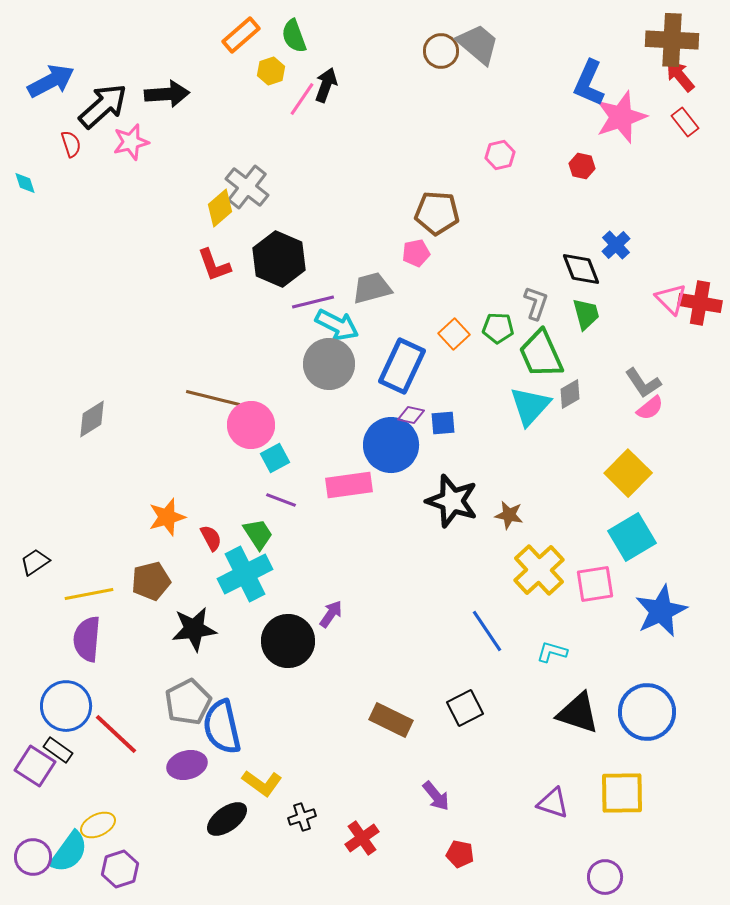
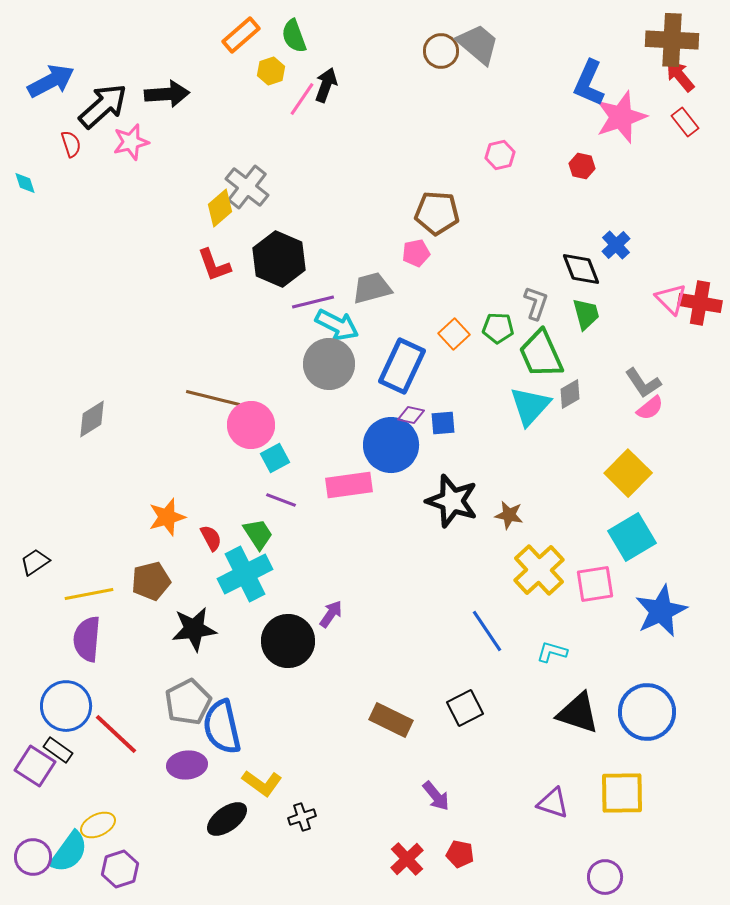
purple ellipse at (187, 765): rotated 9 degrees clockwise
red cross at (362, 838): moved 45 px right, 21 px down; rotated 8 degrees counterclockwise
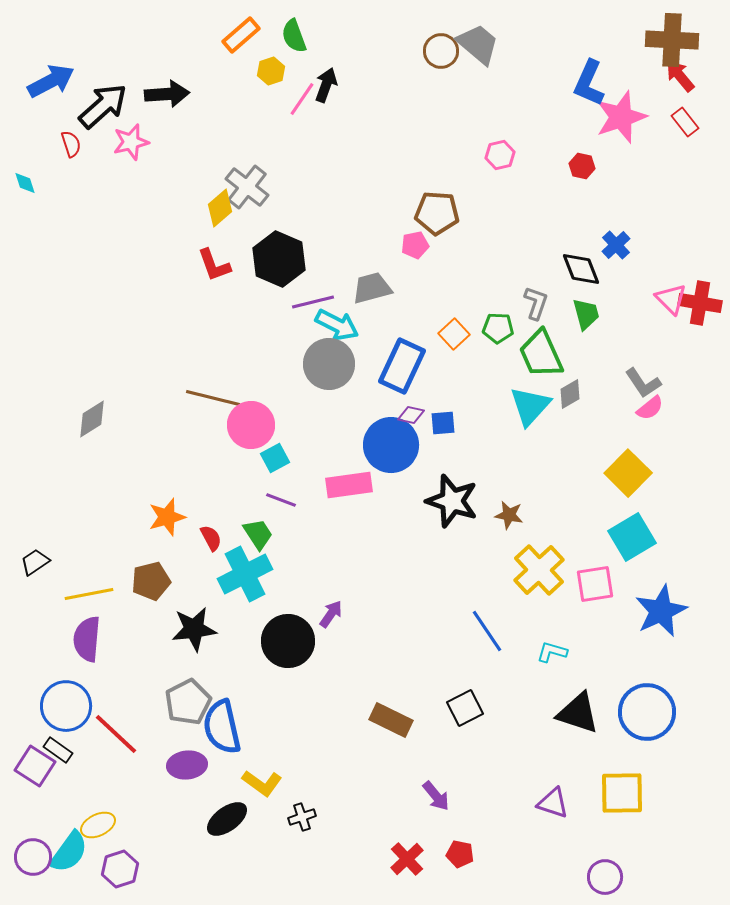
pink pentagon at (416, 253): moved 1 px left, 8 px up
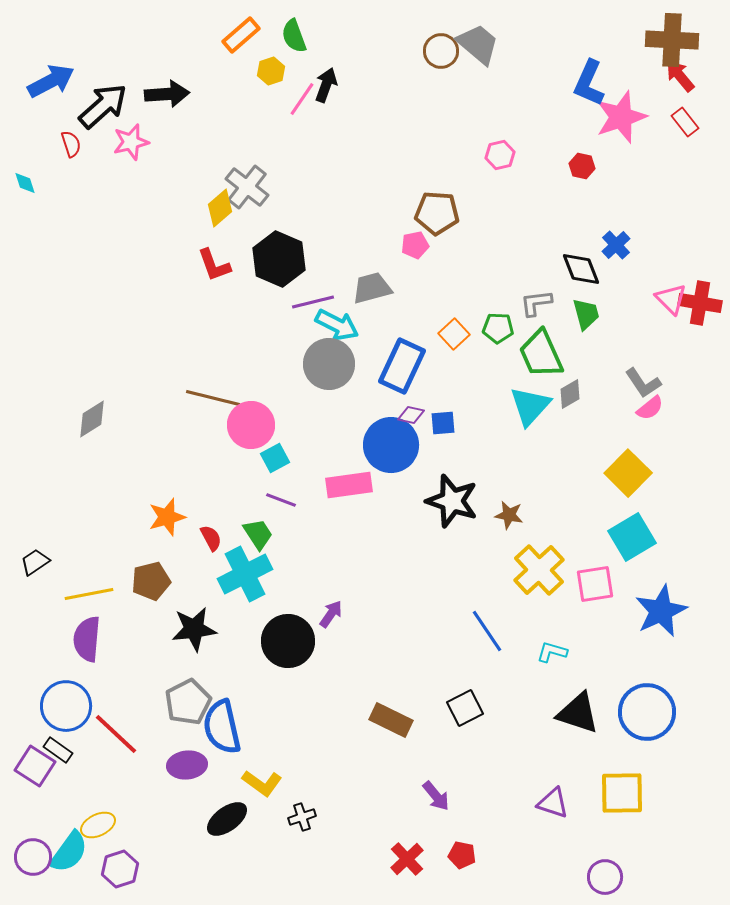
gray L-shape at (536, 303): rotated 116 degrees counterclockwise
red pentagon at (460, 854): moved 2 px right, 1 px down
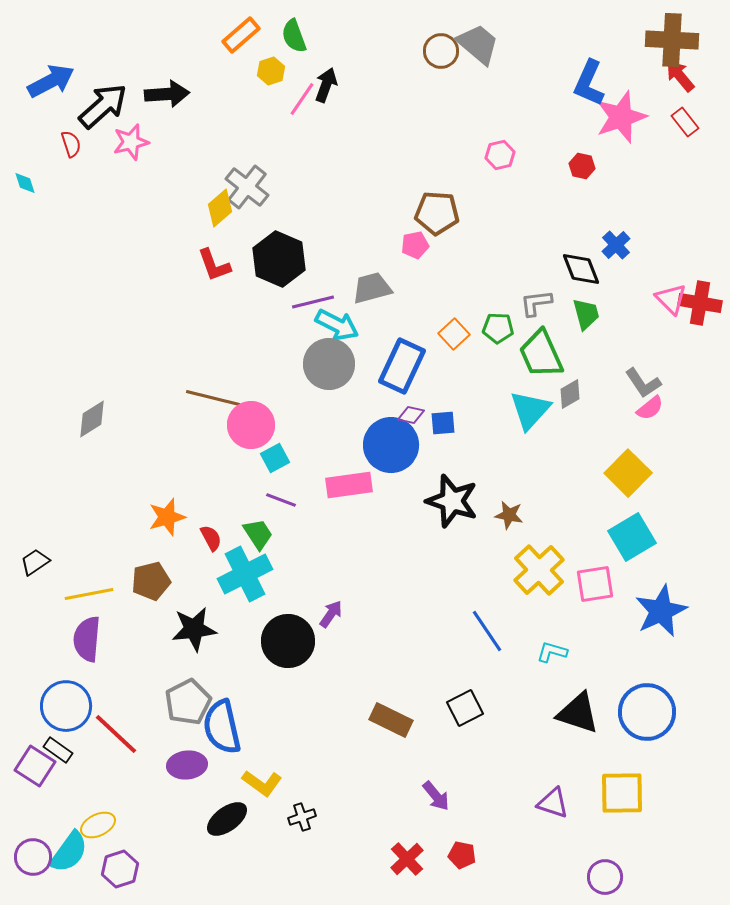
cyan triangle at (530, 406): moved 4 px down
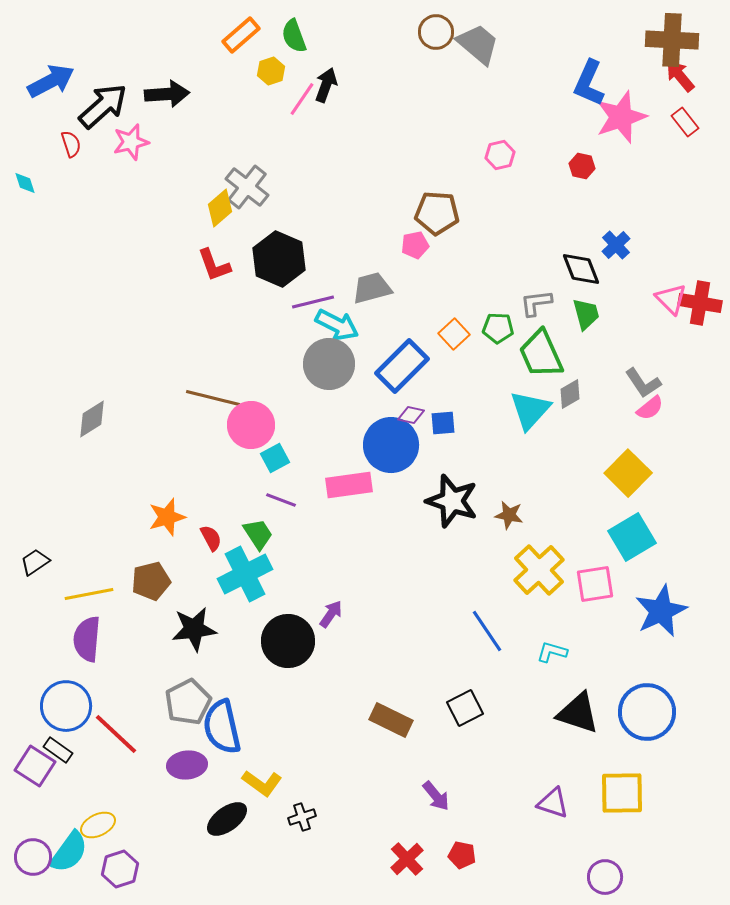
brown circle at (441, 51): moved 5 px left, 19 px up
blue rectangle at (402, 366): rotated 20 degrees clockwise
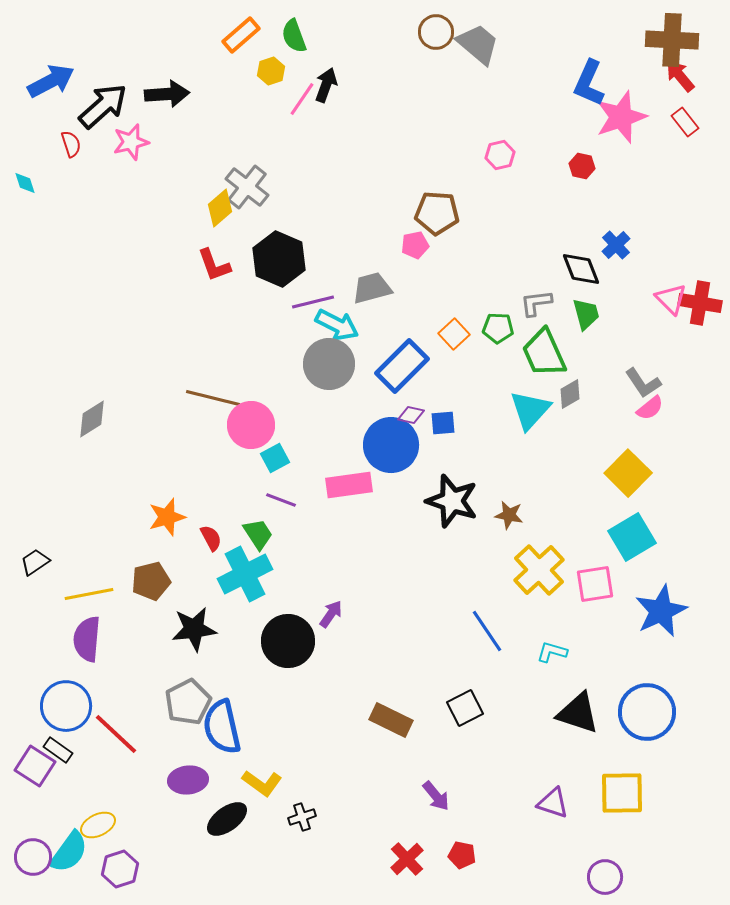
green trapezoid at (541, 354): moved 3 px right, 1 px up
purple ellipse at (187, 765): moved 1 px right, 15 px down
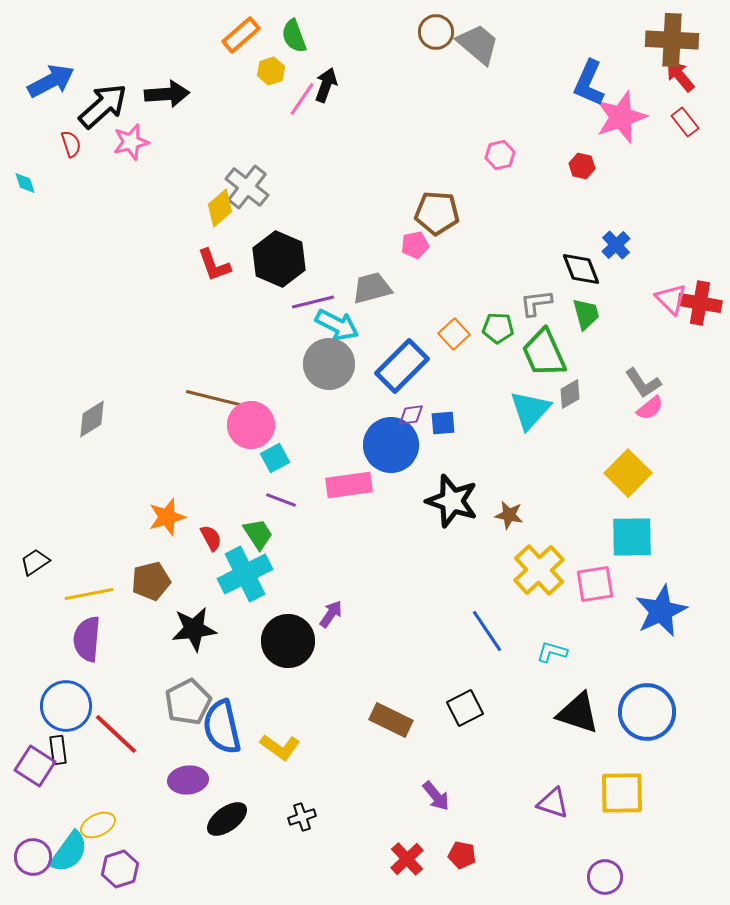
purple diamond at (411, 415): rotated 20 degrees counterclockwise
cyan square at (632, 537): rotated 30 degrees clockwise
black rectangle at (58, 750): rotated 48 degrees clockwise
yellow L-shape at (262, 783): moved 18 px right, 36 px up
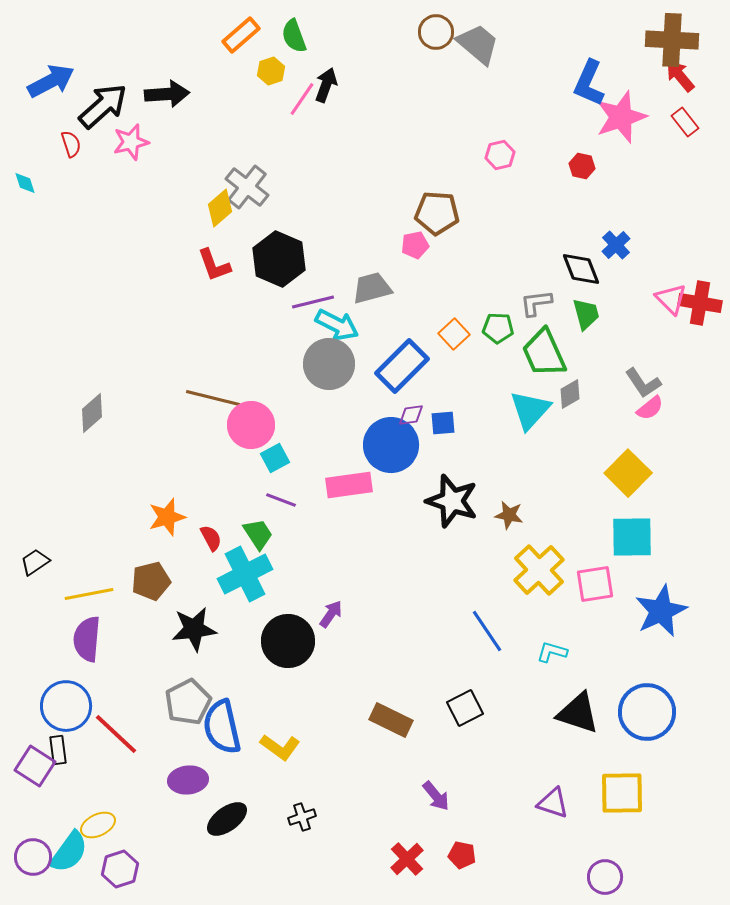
gray diamond at (92, 419): moved 6 px up; rotated 9 degrees counterclockwise
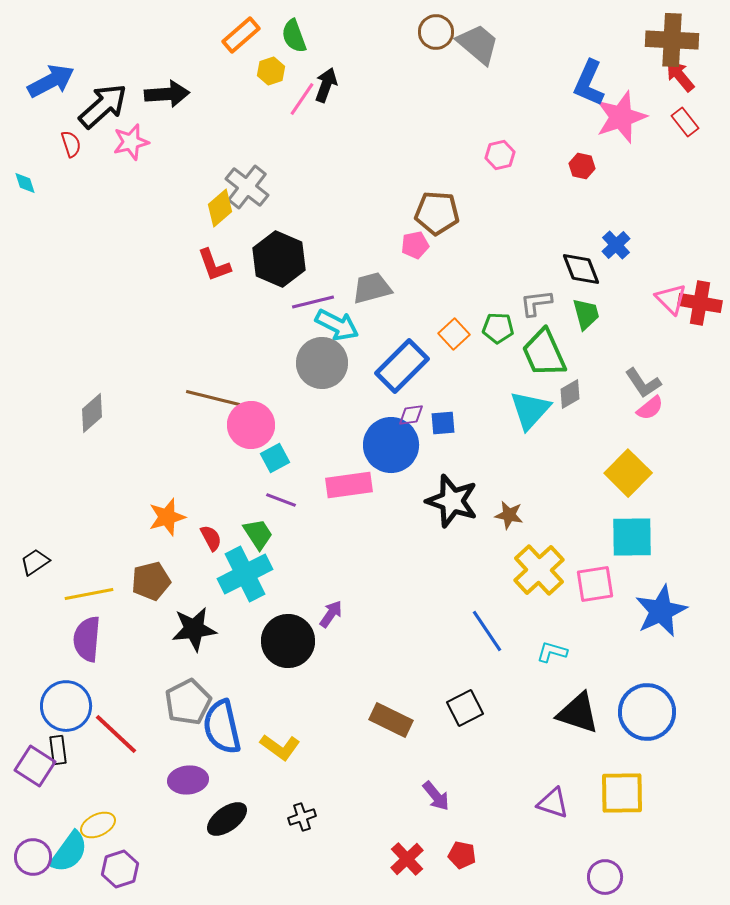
gray circle at (329, 364): moved 7 px left, 1 px up
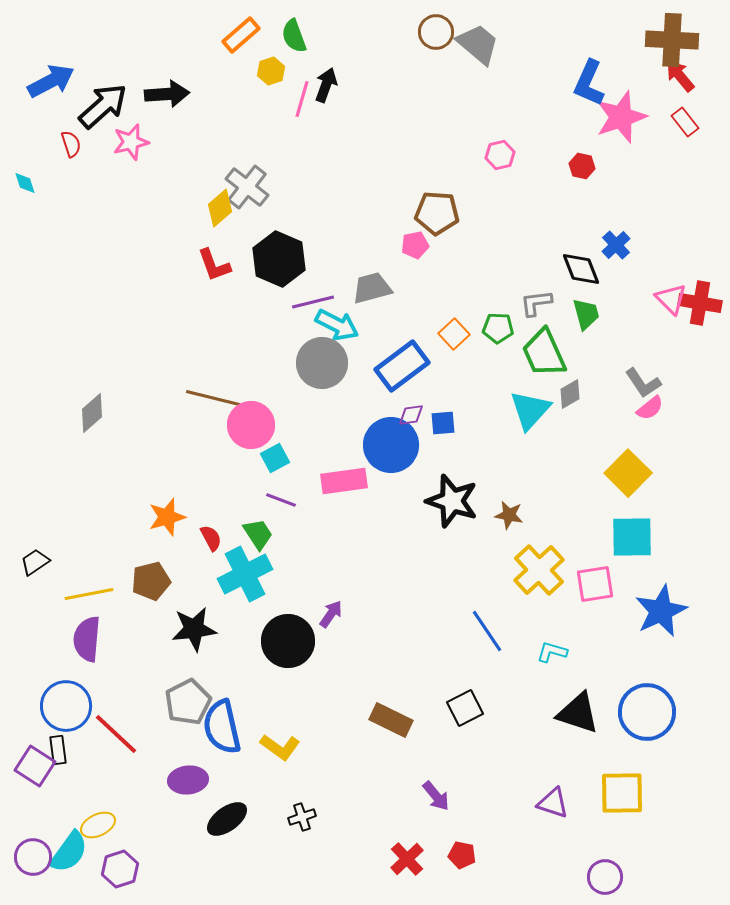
pink line at (302, 99): rotated 18 degrees counterclockwise
blue rectangle at (402, 366): rotated 8 degrees clockwise
pink rectangle at (349, 485): moved 5 px left, 4 px up
